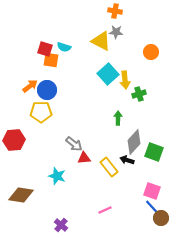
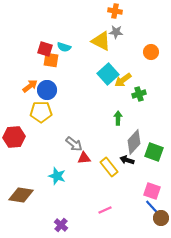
yellow arrow: moved 2 px left; rotated 60 degrees clockwise
red hexagon: moved 3 px up
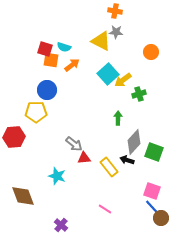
orange arrow: moved 42 px right, 21 px up
yellow pentagon: moved 5 px left
brown diamond: moved 2 px right, 1 px down; rotated 60 degrees clockwise
pink line: moved 1 px up; rotated 56 degrees clockwise
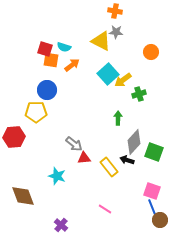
blue line: rotated 21 degrees clockwise
brown circle: moved 1 px left, 2 px down
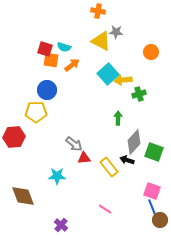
orange cross: moved 17 px left
yellow arrow: rotated 30 degrees clockwise
cyan star: rotated 18 degrees counterclockwise
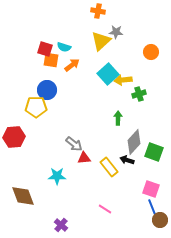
yellow triangle: rotated 50 degrees clockwise
yellow pentagon: moved 5 px up
pink square: moved 1 px left, 2 px up
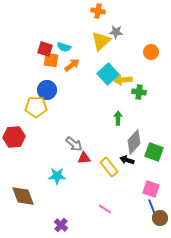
green cross: moved 2 px up; rotated 24 degrees clockwise
brown circle: moved 2 px up
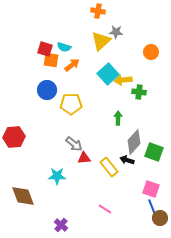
yellow pentagon: moved 35 px right, 3 px up
